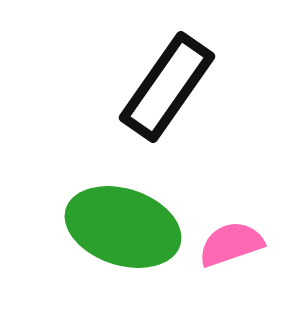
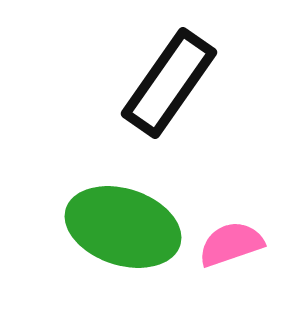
black rectangle: moved 2 px right, 4 px up
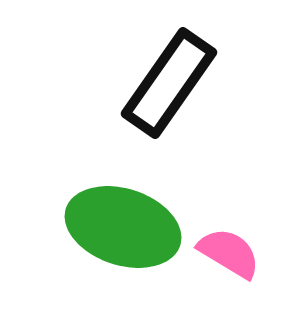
pink semicircle: moved 2 px left, 9 px down; rotated 50 degrees clockwise
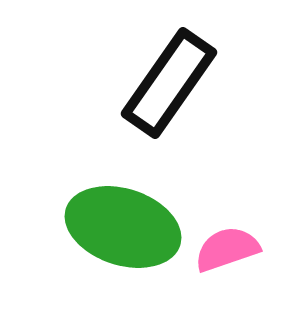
pink semicircle: moved 2 px left, 4 px up; rotated 50 degrees counterclockwise
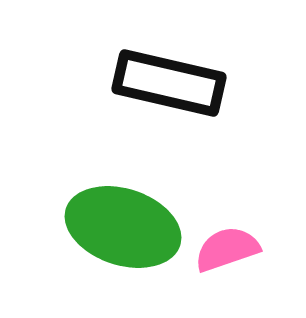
black rectangle: rotated 68 degrees clockwise
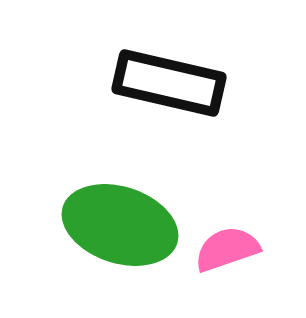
green ellipse: moved 3 px left, 2 px up
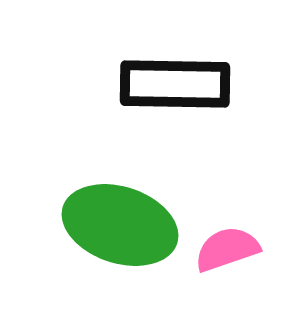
black rectangle: moved 6 px right, 1 px down; rotated 12 degrees counterclockwise
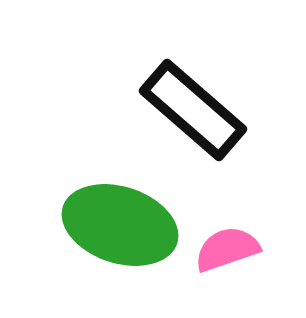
black rectangle: moved 18 px right, 26 px down; rotated 40 degrees clockwise
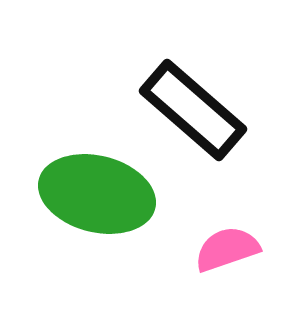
green ellipse: moved 23 px left, 31 px up; rotated 4 degrees counterclockwise
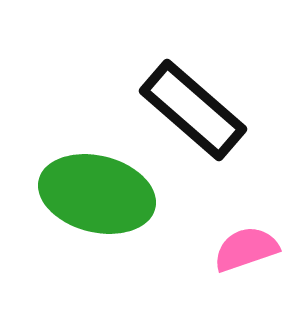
pink semicircle: moved 19 px right
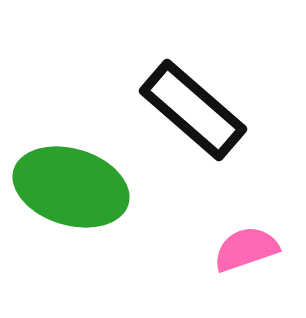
green ellipse: moved 26 px left, 7 px up; rotated 3 degrees clockwise
